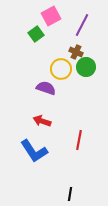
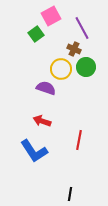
purple line: moved 3 px down; rotated 55 degrees counterclockwise
brown cross: moved 2 px left, 3 px up
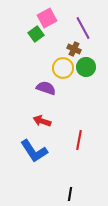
pink square: moved 4 px left, 2 px down
purple line: moved 1 px right
yellow circle: moved 2 px right, 1 px up
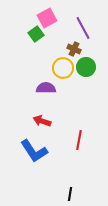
purple semicircle: rotated 18 degrees counterclockwise
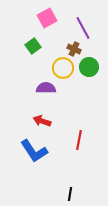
green square: moved 3 px left, 12 px down
green circle: moved 3 px right
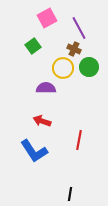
purple line: moved 4 px left
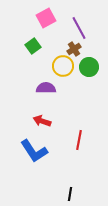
pink square: moved 1 px left
brown cross: rotated 32 degrees clockwise
yellow circle: moved 2 px up
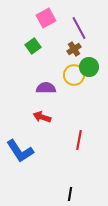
yellow circle: moved 11 px right, 9 px down
red arrow: moved 4 px up
blue L-shape: moved 14 px left
